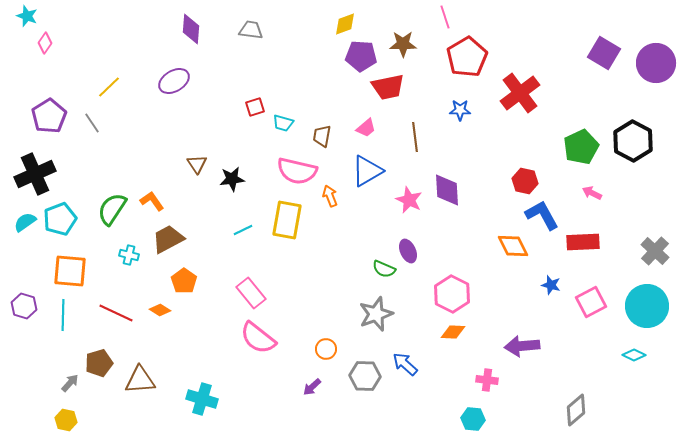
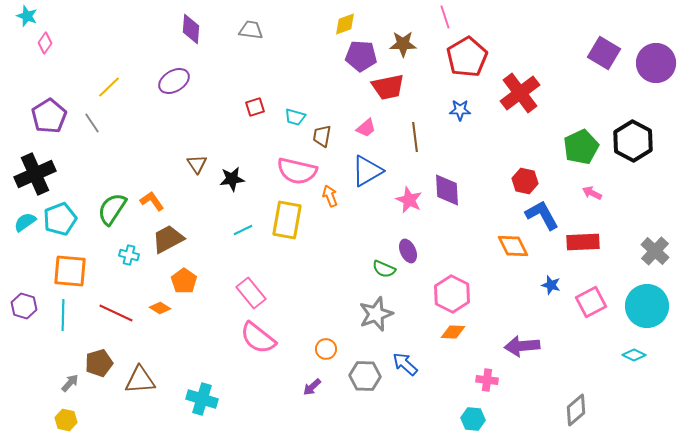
cyan trapezoid at (283, 123): moved 12 px right, 6 px up
orange diamond at (160, 310): moved 2 px up
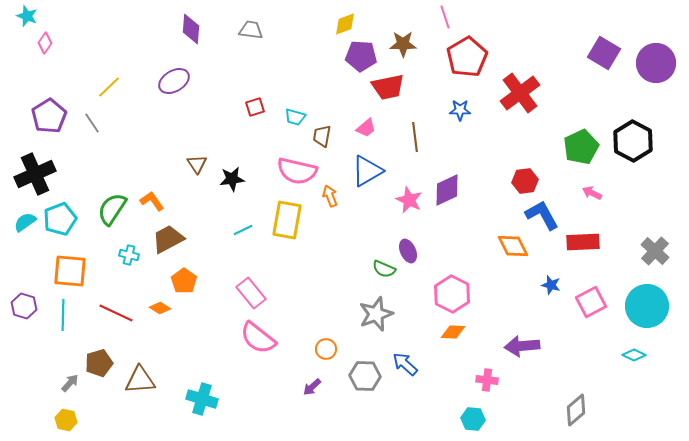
red hexagon at (525, 181): rotated 20 degrees counterclockwise
purple diamond at (447, 190): rotated 68 degrees clockwise
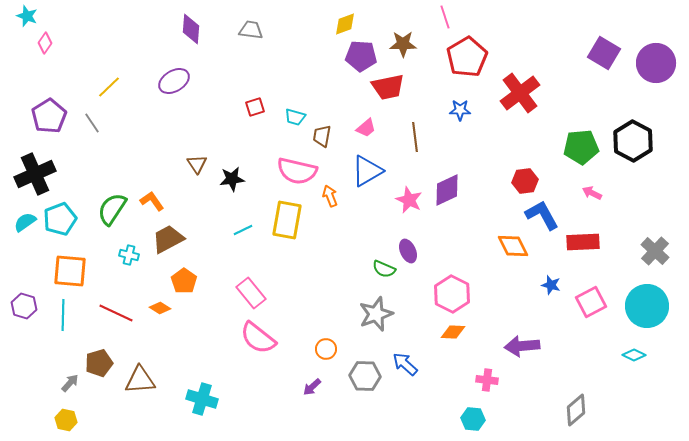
green pentagon at (581, 147): rotated 20 degrees clockwise
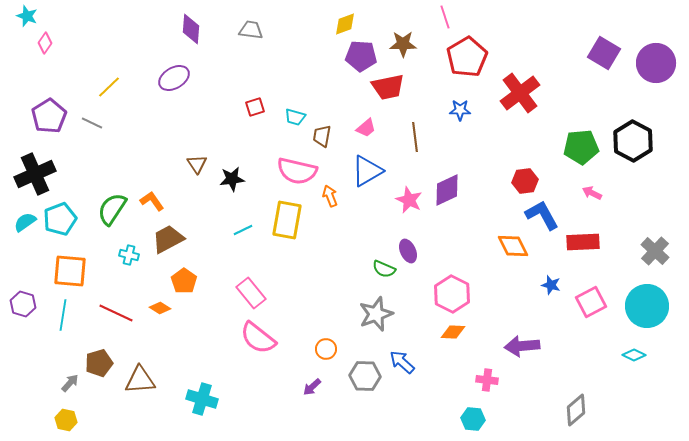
purple ellipse at (174, 81): moved 3 px up
gray line at (92, 123): rotated 30 degrees counterclockwise
purple hexagon at (24, 306): moved 1 px left, 2 px up
cyan line at (63, 315): rotated 8 degrees clockwise
blue arrow at (405, 364): moved 3 px left, 2 px up
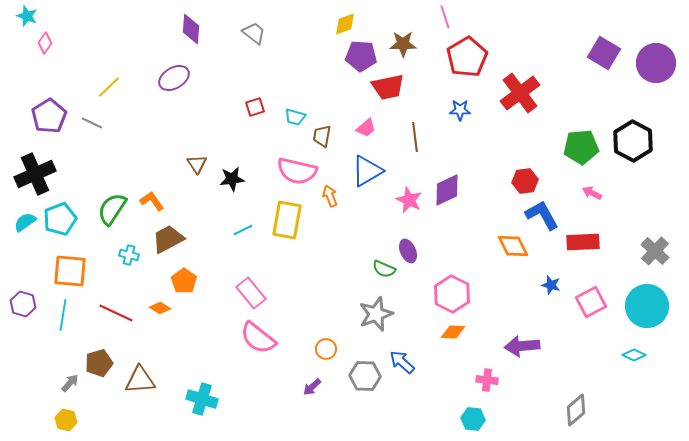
gray trapezoid at (251, 30): moved 3 px right, 3 px down; rotated 30 degrees clockwise
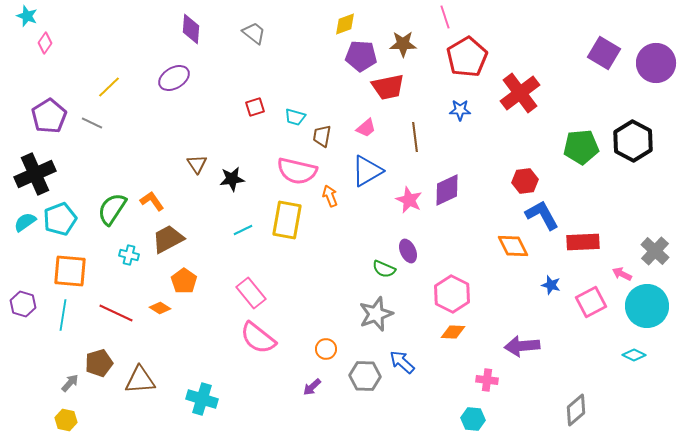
pink arrow at (592, 193): moved 30 px right, 81 px down
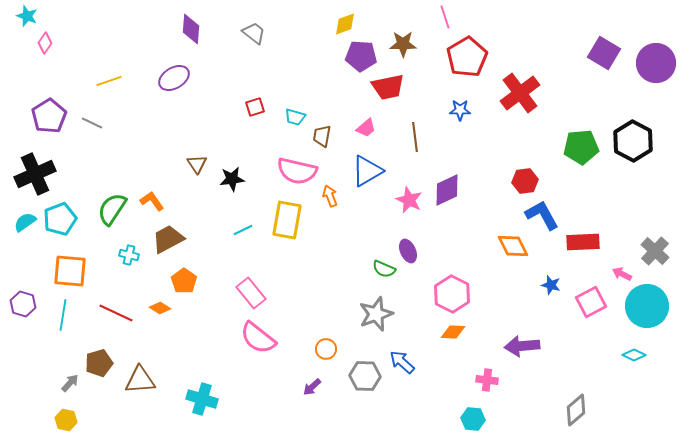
yellow line at (109, 87): moved 6 px up; rotated 25 degrees clockwise
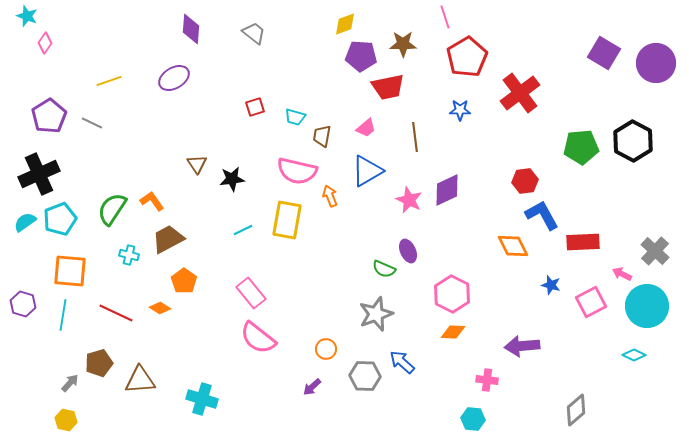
black cross at (35, 174): moved 4 px right
